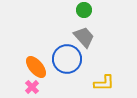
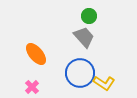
green circle: moved 5 px right, 6 px down
blue circle: moved 13 px right, 14 px down
orange ellipse: moved 13 px up
yellow L-shape: rotated 35 degrees clockwise
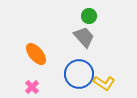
blue circle: moved 1 px left, 1 px down
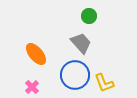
gray trapezoid: moved 3 px left, 6 px down
blue circle: moved 4 px left, 1 px down
yellow L-shape: rotated 35 degrees clockwise
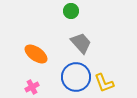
green circle: moved 18 px left, 5 px up
orange ellipse: rotated 15 degrees counterclockwise
blue circle: moved 1 px right, 2 px down
pink cross: rotated 16 degrees clockwise
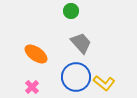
yellow L-shape: rotated 30 degrees counterclockwise
pink cross: rotated 16 degrees counterclockwise
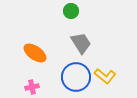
gray trapezoid: rotated 10 degrees clockwise
orange ellipse: moved 1 px left, 1 px up
yellow L-shape: moved 1 px right, 7 px up
pink cross: rotated 32 degrees clockwise
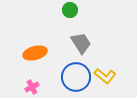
green circle: moved 1 px left, 1 px up
orange ellipse: rotated 50 degrees counterclockwise
pink cross: rotated 16 degrees counterclockwise
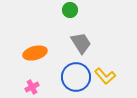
yellow L-shape: rotated 10 degrees clockwise
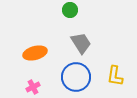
yellow L-shape: moved 10 px right; rotated 50 degrees clockwise
pink cross: moved 1 px right
